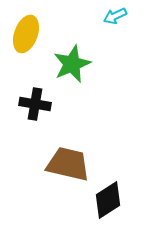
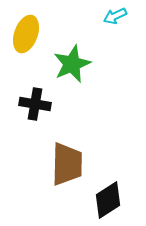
brown trapezoid: moved 1 px left; rotated 78 degrees clockwise
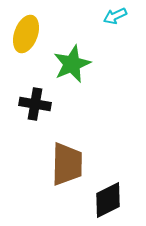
black diamond: rotated 6 degrees clockwise
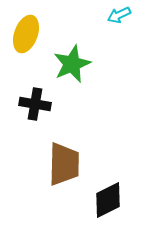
cyan arrow: moved 4 px right, 1 px up
brown trapezoid: moved 3 px left
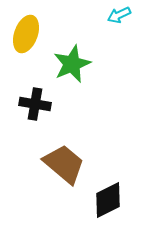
brown trapezoid: rotated 51 degrees counterclockwise
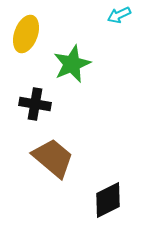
brown trapezoid: moved 11 px left, 6 px up
